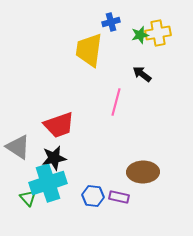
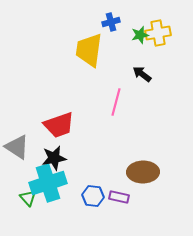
gray triangle: moved 1 px left
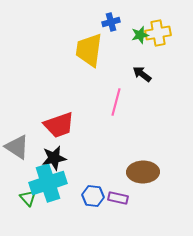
purple rectangle: moved 1 px left, 1 px down
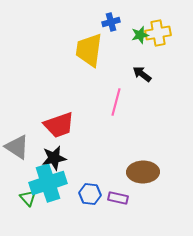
blue hexagon: moved 3 px left, 2 px up
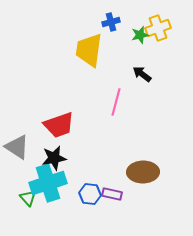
yellow cross: moved 5 px up; rotated 10 degrees counterclockwise
purple rectangle: moved 6 px left, 4 px up
